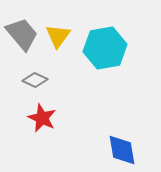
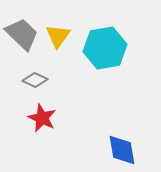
gray trapezoid: rotated 6 degrees counterclockwise
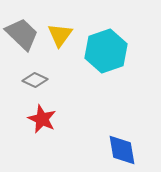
yellow triangle: moved 2 px right, 1 px up
cyan hexagon: moved 1 px right, 3 px down; rotated 9 degrees counterclockwise
red star: moved 1 px down
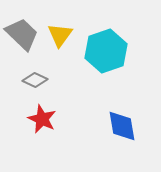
blue diamond: moved 24 px up
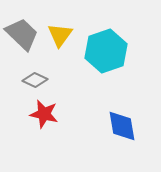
red star: moved 2 px right, 5 px up; rotated 12 degrees counterclockwise
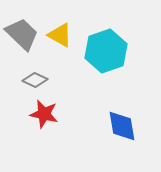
yellow triangle: rotated 36 degrees counterclockwise
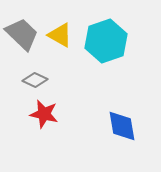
cyan hexagon: moved 10 px up
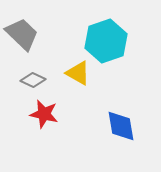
yellow triangle: moved 18 px right, 38 px down
gray diamond: moved 2 px left
blue diamond: moved 1 px left
